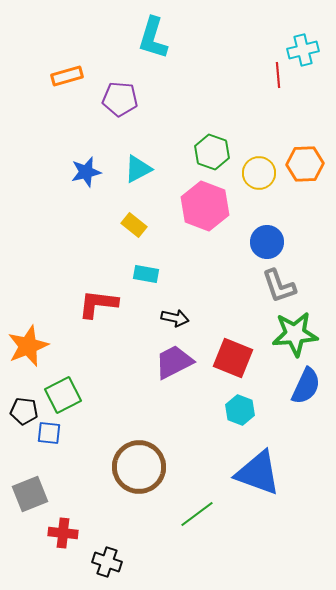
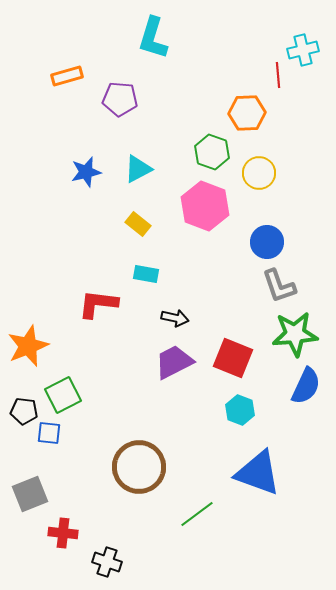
orange hexagon: moved 58 px left, 51 px up
yellow rectangle: moved 4 px right, 1 px up
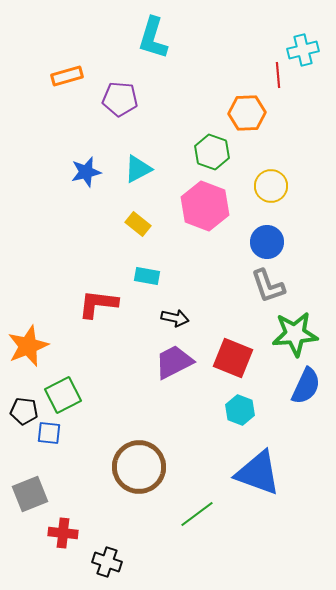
yellow circle: moved 12 px right, 13 px down
cyan rectangle: moved 1 px right, 2 px down
gray L-shape: moved 11 px left
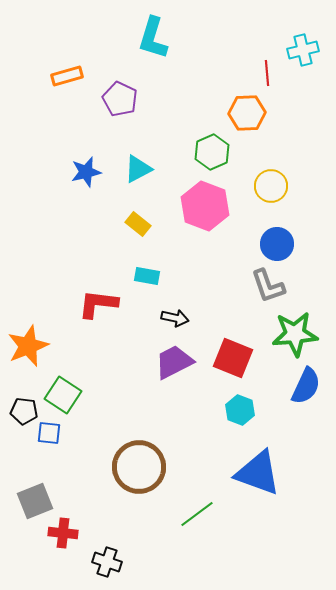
red line: moved 11 px left, 2 px up
purple pentagon: rotated 20 degrees clockwise
green hexagon: rotated 16 degrees clockwise
blue circle: moved 10 px right, 2 px down
green square: rotated 30 degrees counterclockwise
gray square: moved 5 px right, 7 px down
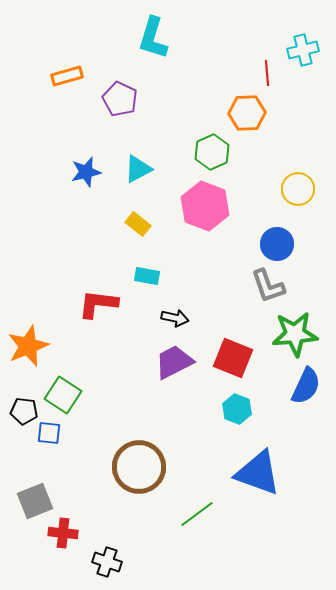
yellow circle: moved 27 px right, 3 px down
cyan hexagon: moved 3 px left, 1 px up
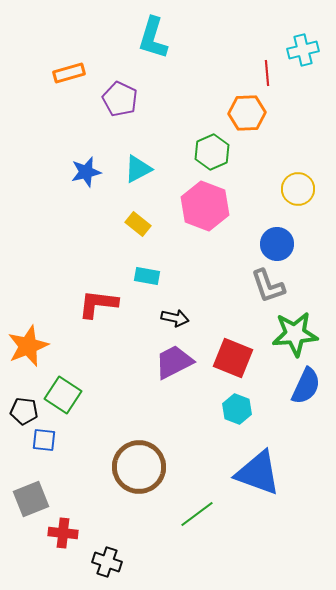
orange rectangle: moved 2 px right, 3 px up
blue square: moved 5 px left, 7 px down
gray square: moved 4 px left, 2 px up
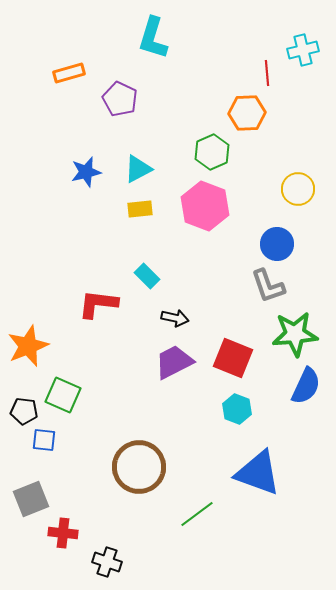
yellow rectangle: moved 2 px right, 15 px up; rotated 45 degrees counterclockwise
cyan rectangle: rotated 35 degrees clockwise
green square: rotated 9 degrees counterclockwise
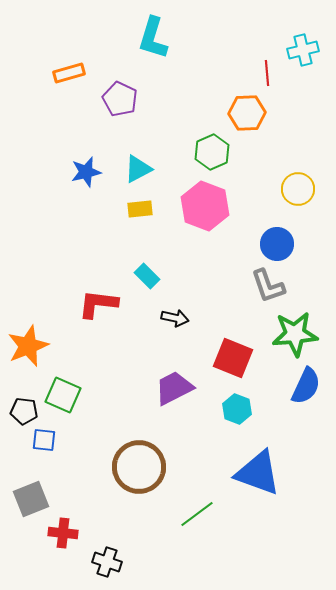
purple trapezoid: moved 26 px down
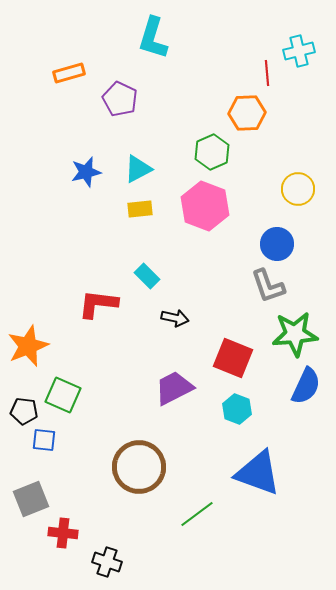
cyan cross: moved 4 px left, 1 px down
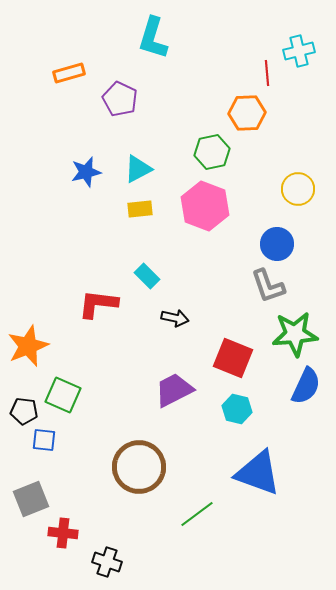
green hexagon: rotated 12 degrees clockwise
purple trapezoid: moved 2 px down
cyan hexagon: rotated 8 degrees counterclockwise
